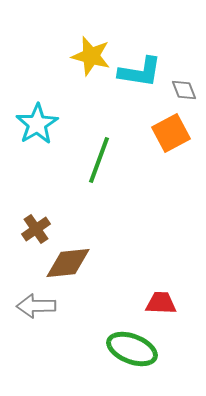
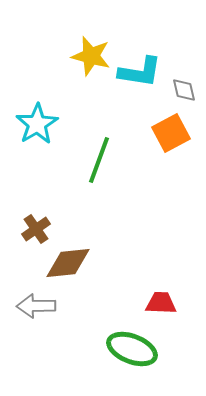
gray diamond: rotated 8 degrees clockwise
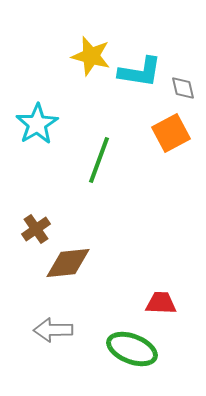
gray diamond: moved 1 px left, 2 px up
gray arrow: moved 17 px right, 24 px down
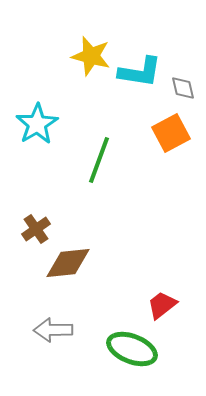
red trapezoid: moved 1 px right, 2 px down; rotated 40 degrees counterclockwise
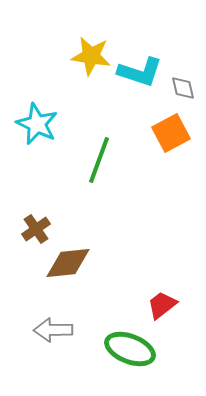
yellow star: rotated 6 degrees counterclockwise
cyan L-shape: rotated 9 degrees clockwise
cyan star: rotated 15 degrees counterclockwise
green ellipse: moved 2 px left
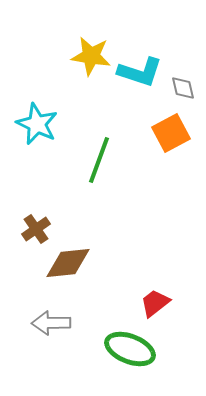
red trapezoid: moved 7 px left, 2 px up
gray arrow: moved 2 px left, 7 px up
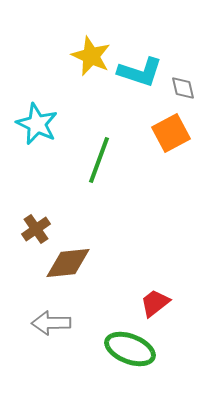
yellow star: rotated 15 degrees clockwise
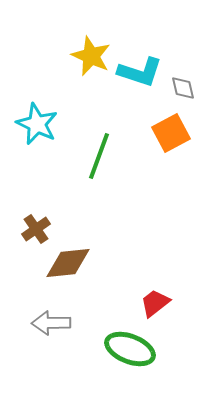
green line: moved 4 px up
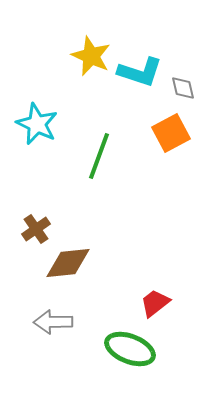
gray arrow: moved 2 px right, 1 px up
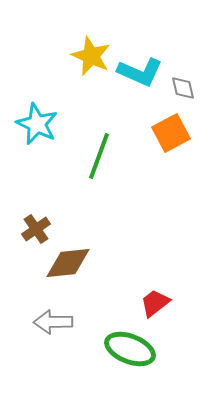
cyan L-shape: rotated 6 degrees clockwise
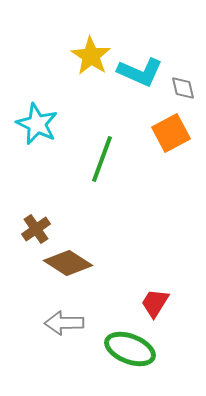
yellow star: rotated 9 degrees clockwise
green line: moved 3 px right, 3 px down
brown diamond: rotated 39 degrees clockwise
red trapezoid: rotated 20 degrees counterclockwise
gray arrow: moved 11 px right, 1 px down
